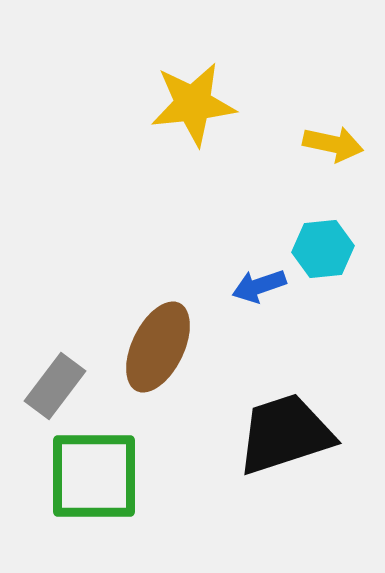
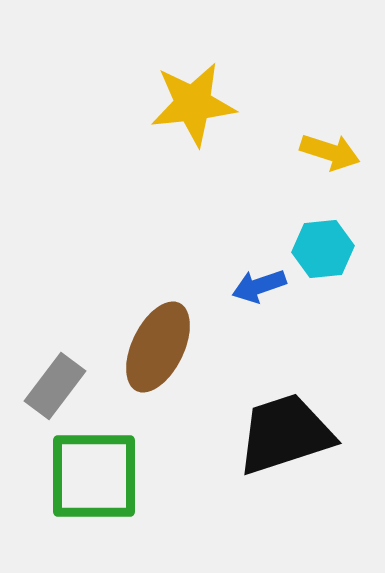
yellow arrow: moved 3 px left, 8 px down; rotated 6 degrees clockwise
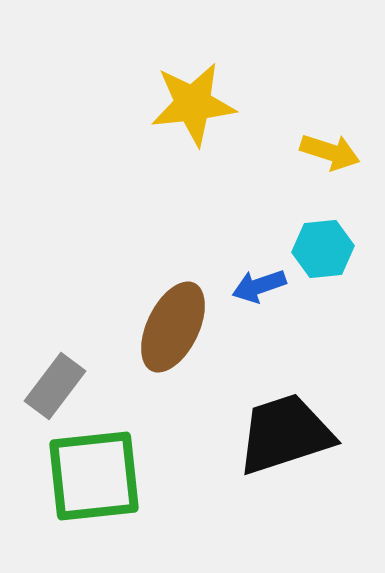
brown ellipse: moved 15 px right, 20 px up
green square: rotated 6 degrees counterclockwise
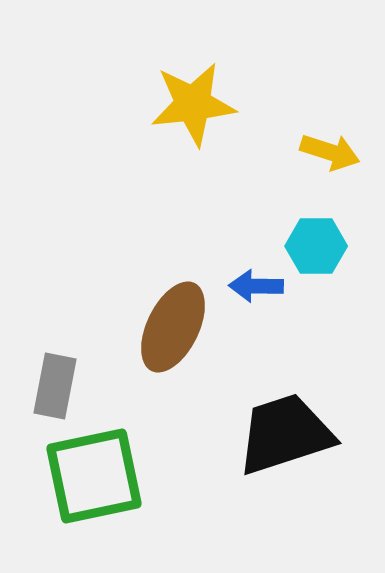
cyan hexagon: moved 7 px left, 3 px up; rotated 6 degrees clockwise
blue arrow: moved 3 px left; rotated 20 degrees clockwise
gray rectangle: rotated 26 degrees counterclockwise
green square: rotated 6 degrees counterclockwise
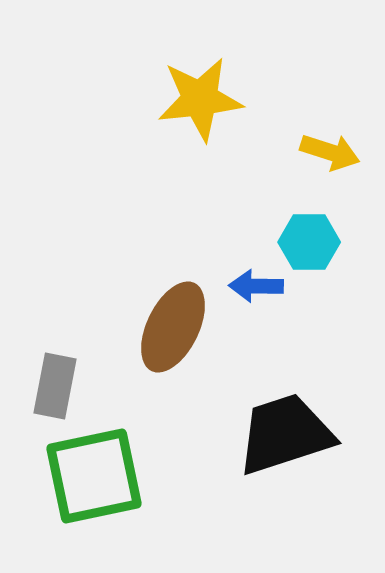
yellow star: moved 7 px right, 5 px up
cyan hexagon: moved 7 px left, 4 px up
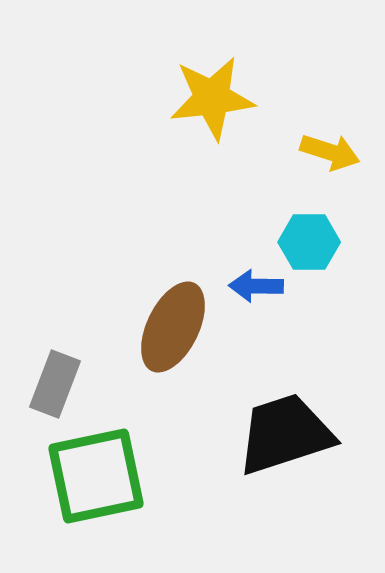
yellow star: moved 12 px right, 1 px up
gray rectangle: moved 2 px up; rotated 10 degrees clockwise
green square: moved 2 px right
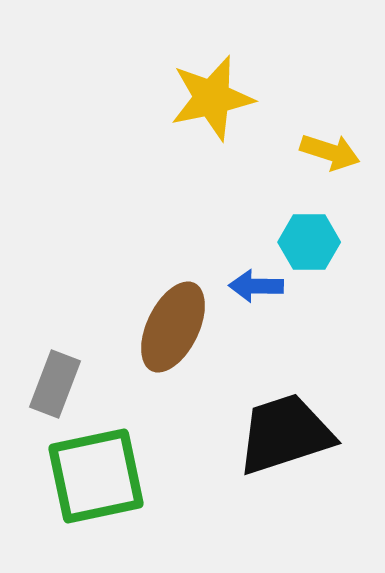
yellow star: rotated 6 degrees counterclockwise
